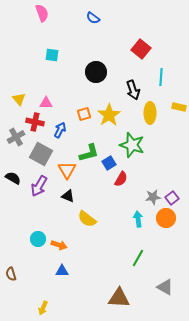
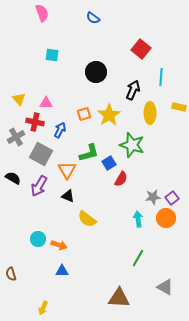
black arrow: rotated 138 degrees counterclockwise
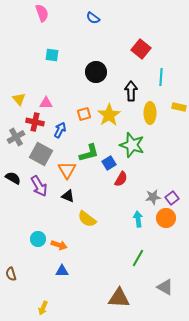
black arrow: moved 2 px left, 1 px down; rotated 24 degrees counterclockwise
purple arrow: rotated 60 degrees counterclockwise
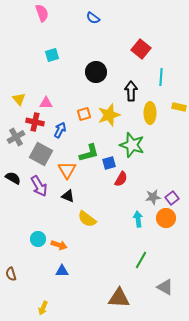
cyan square: rotated 24 degrees counterclockwise
yellow star: rotated 15 degrees clockwise
blue square: rotated 16 degrees clockwise
green line: moved 3 px right, 2 px down
